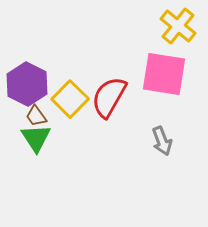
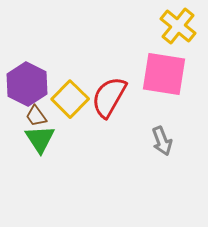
green triangle: moved 4 px right, 1 px down
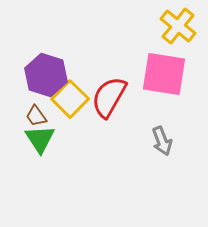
purple hexagon: moved 19 px right, 9 px up; rotated 9 degrees counterclockwise
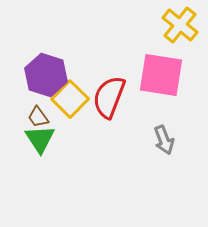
yellow cross: moved 2 px right, 1 px up
pink square: moved 3 px left, 1 px down
red semicircle: rotated 9 degrees counterclockwise
brown trapezoid: moved 2 px right, 1 px down
gray arrow: moved 2 px right, 1 px up
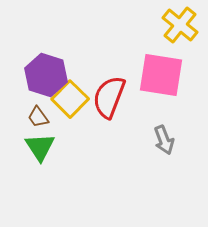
green triangle: moved 8 px down
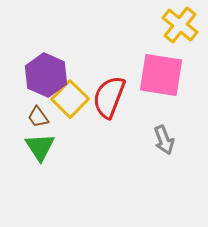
purple hexagon: rotated 6 degrees clockwise
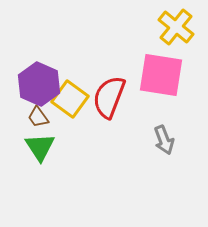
yellow cross: moved 4 px left, 2 px down
purple hexagon: moved 7 px left, 9 px down
yellow square: rotated 9 degrees counterclockwise
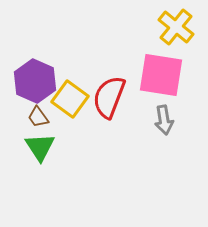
purple hexagon: moved 4 px left, 3 px up
gray arrow: moved 20 px up; rotated 12 degrees clockwise
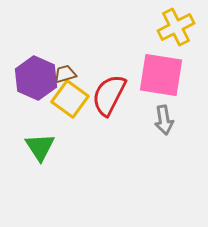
yellow cross: rotated 24 degrees clockwise
purple hexagon: moved 1 px right, 3 px up
red semicircle: moved 2 px up; rotated 6 degrees clockwise
brown trapezoid: moved 27 px right, 43 px up; rotated 110 degrees clockwise
